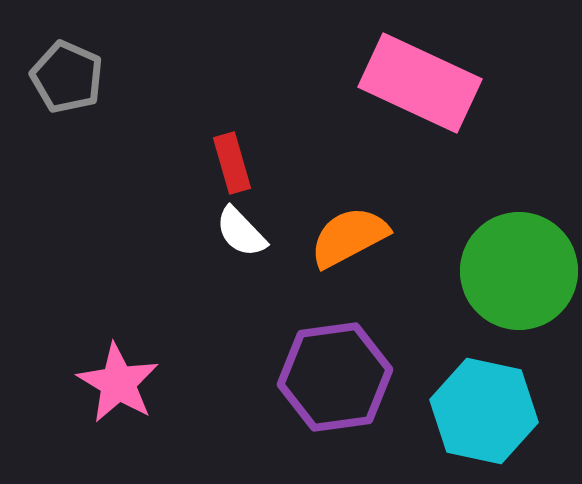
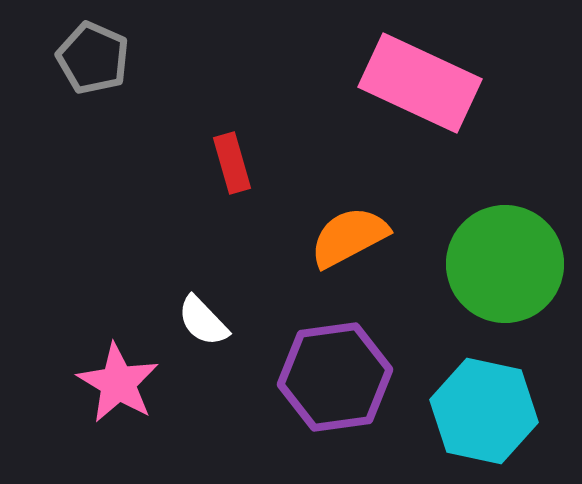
gray pentagon: moved 26 px right, 19 px up
white semicircle: moved 38 px left, 89 px down
green circle: moved 14 px left, 7 px up
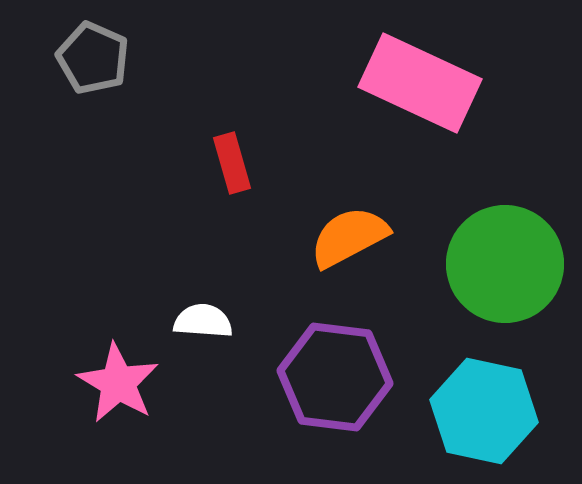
white semicircle: rotated 138 degrees clockwise
purple hexagon: rotated 15 degrees clockwise
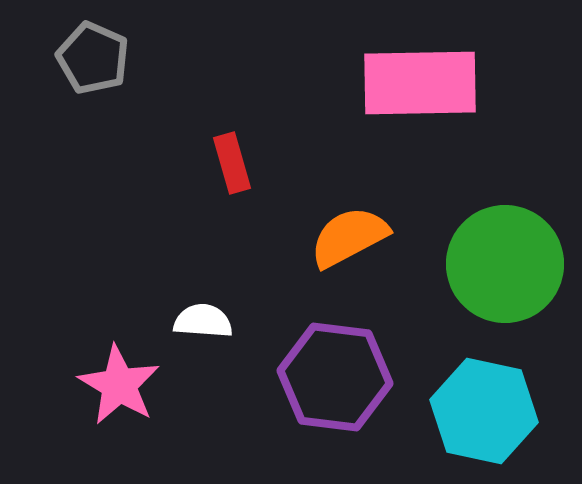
pink rectangle: rotated 26 degrees counterclockwise
pink star: moved 1 px right, 2 px down
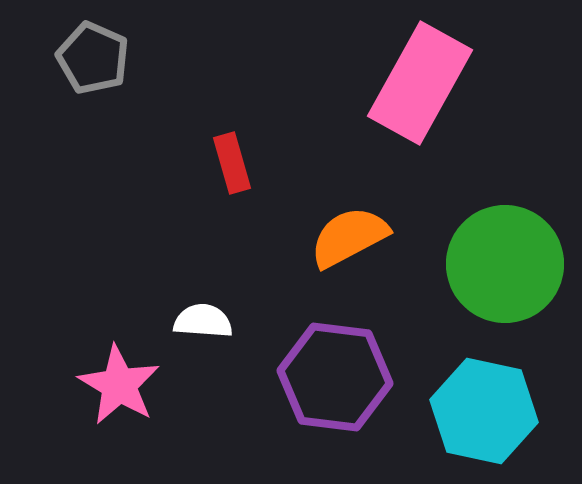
pink rectangle: rotated 60 degrees counterclockwise
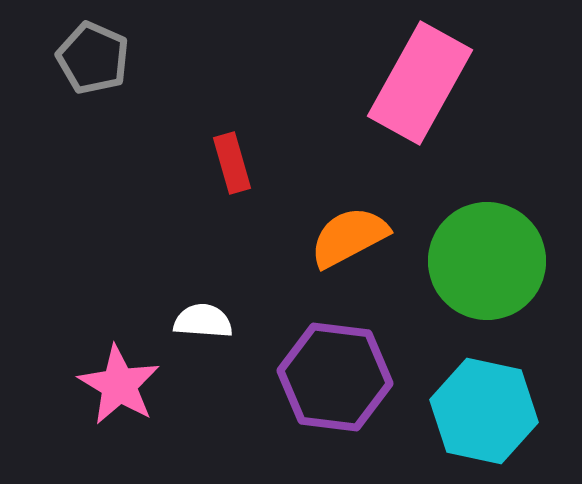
green circle: moved 18 px left, 3 px up
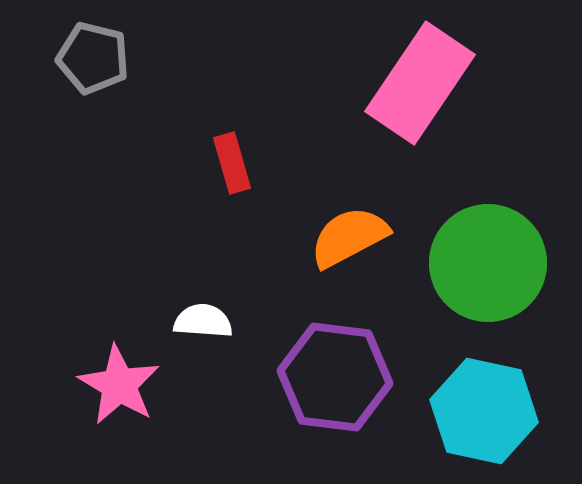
gray pentagon: rotated 10 degrees counterclockwise
pink rectangle: rotated 5 degrees clockwise
green circle: moved 1 px right, 2 px down
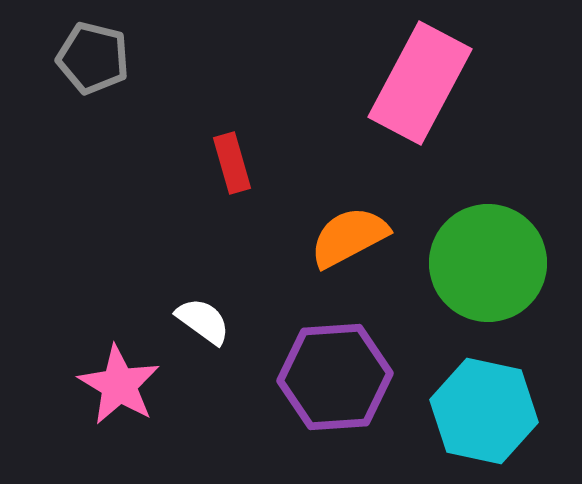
pink rectangle: rotated 6 degrees counterclockwise
white semicircle: rotated 32 degrees clockwise
purple hexagon: rotated 11 degrees counterclockwise
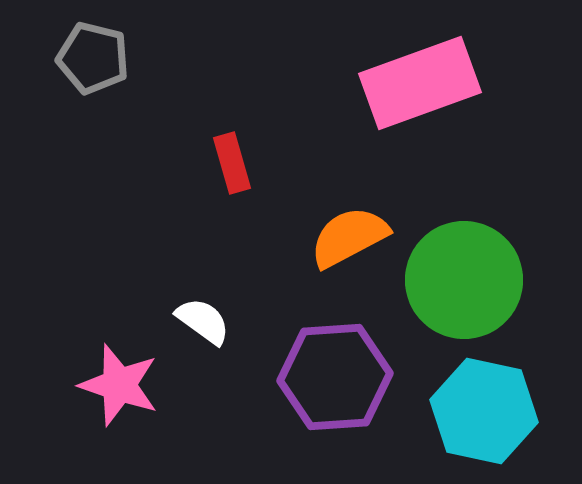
pink rectangle: rotated 42 degrees clockwise
green circle: moved 24 px left, 17 px down
pink star: rotated 12 degrees counterclockwise
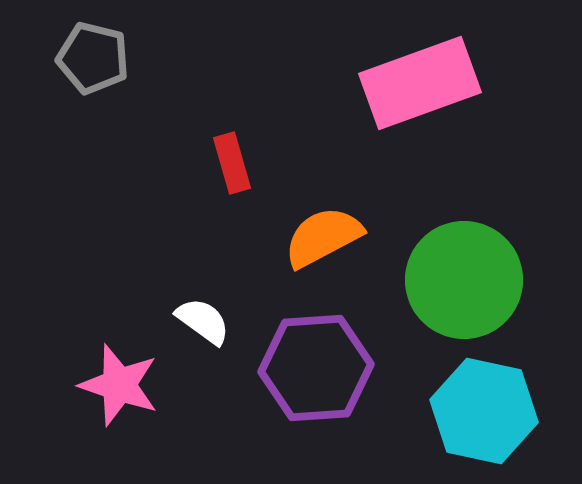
orange semicircle: moved 26 px left
purple hexagon: moved 19 px left, 9 px up
